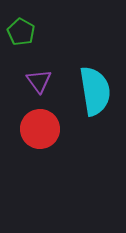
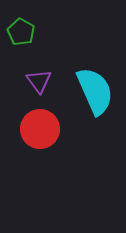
cyan semicircle: rotated 15 degrees counterclockwise
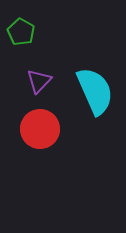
purple triangle: rotated 20 degrees clockwise
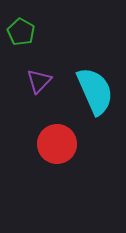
red circle: moved 17 px right, 15 px down
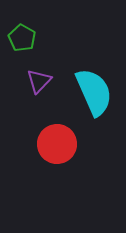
green pentagon: moved 1 px right, 6 px down
cyan semicircle: moved 1 px left, 1 px down
